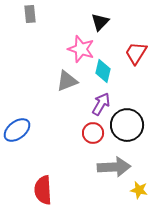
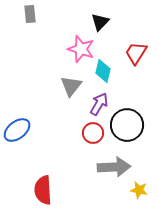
gray triangle: moved 4 px right, 5 px down; rotated 30 degrees counterclockwise
purple arrow: moved 2 px left
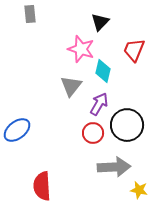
red trapezoid: moved 2 px left, 3 px up; rotated 10 degrees counterclockwise
red semicircle: moved 1 px left, 4 px up
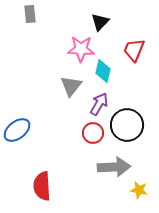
pink star: rotated 16 degrees counterclockwise
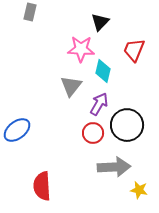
gray rectangle: moved 2 px up; rotated 18 degrees clockwise
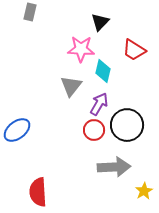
red trapezoid: rotated 80 degrees counterclockwise
red circle: moved 1 px right, 3 px up
red semicircle: moved 4 px left, 6 px down
yellow star: moved 5 px right, 1 px down; rotated 30 degrees clockwise
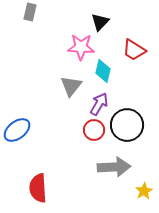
pink star: moved 2 px up
red semicircle: moved 4 px up
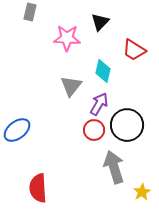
pink star: moved 14 px left, 9 px up
gray arrow: rotated 104 degrees counterclockwise
yellow star: moved 2 px left, 1 px down
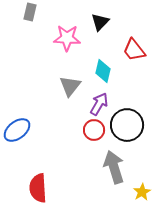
red trapezoid: rotated 20 degrees clockwise
gray triangle: moved 1 px left
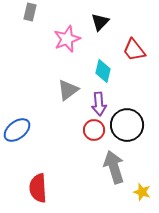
pink star: moved 1 px down; rotated 24 degrees counterclockwise
gray triangle: moved 2 px left, 4 px down; rotated 15 degrees clockwise
purple arrow: rotated 145 degrees clockwise
yellow star: rotated 24 degrees counterclockwise
